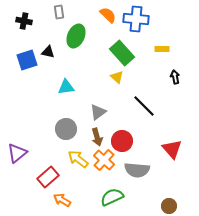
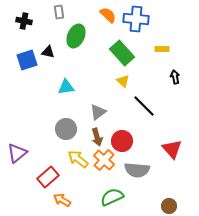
yellow triangle: moved 6 px right, 4 px down
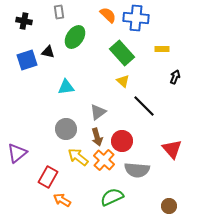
blue cross: moved 1 px up
green ellipse: moved 1 px left, 1 px down; rotated 10 degrees clockwise
black arrow: rotated 32 degrees clockwise
yellow arrow: moved 2 px up
red rectangle: rotated 20 degrees counterclockwise
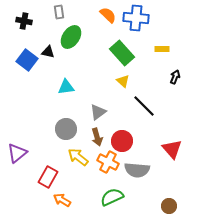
green ellipse: moved 4 px left
blue square: rotated 35 degrees counterclockwise
orange cross: moved 4 px right, 2 px down; rotated 15 degrees counterclockwise
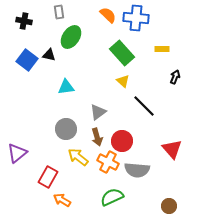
black triangle: moved 1 px right, 3 px down
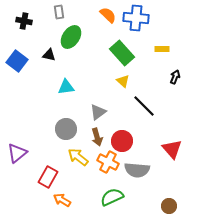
blue square: moved 10 px left, 1 px down
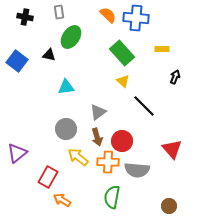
black cross: moved 1 px right, 4 px up
orange cross: rotated 25 degrees counterclockwise
green semicircle: rotated 55 degrees counterclockwise
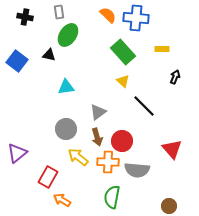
green ellipse: moved 3 px left, 2 px up
green rectangle: moved 1 px right, 1 px up
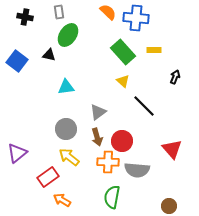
orange semicircle: moved 3 px up
yellow rectangle: moved 8 px left, 1 px down
yellow arrow: moved 9 px left
red rectangle: rotated 25 degrees clockwise
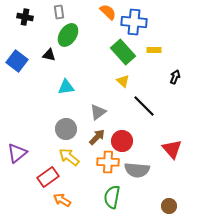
blue cross: moved 2 px left, 4 px down
brown arrow: rotated 120 degrees counterclockwise
